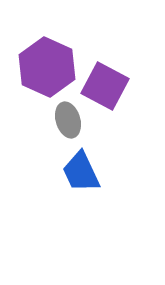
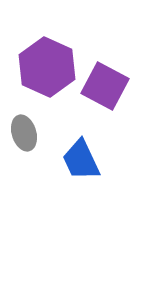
gray ellipse: moved 44 px left, 13 px down
blue trapezoid: moved 12 px up
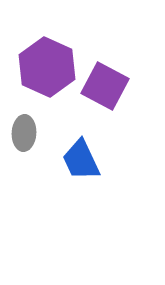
gray ellipse: rotated 20 degrees clockwise
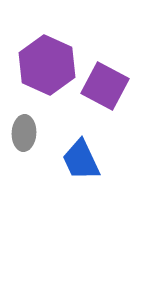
purple hexagon: moved 2 px up
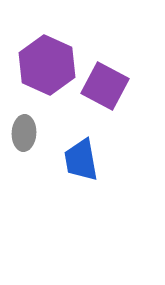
blue trapezoid: rotated 15 degrees clockwise
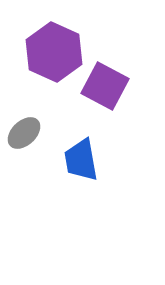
purple hexagon: moved 7 px right, 13 px up
gray ellipse: rotated 44 degrees clockwise
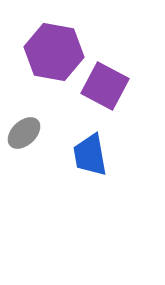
purple hexagon: rotated 14 degrees counterclockwise
blue trapezoid: moved 9 px right, 5 px up
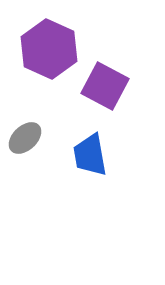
purple hexagon: moved 5 px left, 3 px up; rotated 14 degrees clockwise
gray ellipse: moved 1 px right, 5 px down
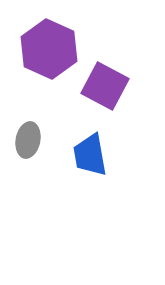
gray ellipse: moved 3 px right, 2 px down; rotated 36 degrees counterclockwise
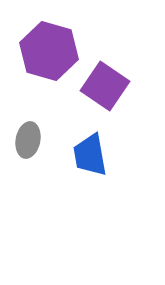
purple hexagon: moved 2 px down; rotated 8 degrees counterclockwise
purple square: rotated 6 degrees clockwise
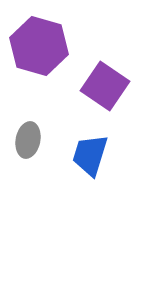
purple hexagon: moved 10 px left, 5 px up
blue trapezoid: rotated 27 degrees clockwise
